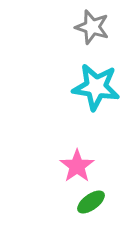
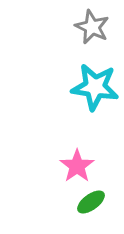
gray star: rotated 8 degrees clockwise
cyan star: moved 1 px left
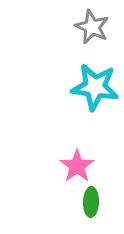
green ellipse: rotated 52 degrees counterclockwise
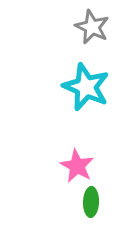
cyan star: moved 9 px left; rotated 15 degrees clockwise
pink star: rotated 8 degrees counterclockwise
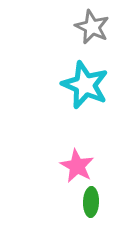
cyan star: moved 1 px left, 2 px up
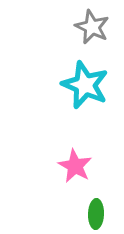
pink star: moved 2 px left
green ellipse: moved 5 px right, 12 px down
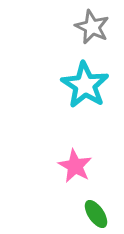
cyan star: rotated 9 degrees clockwise
green ellipse: rotated 36 degrees counterclockwise
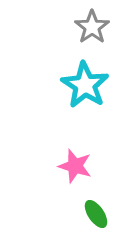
gray star: rotated 12 degrees clockwise
pink star: rotated 12 degrees counterclockwise
